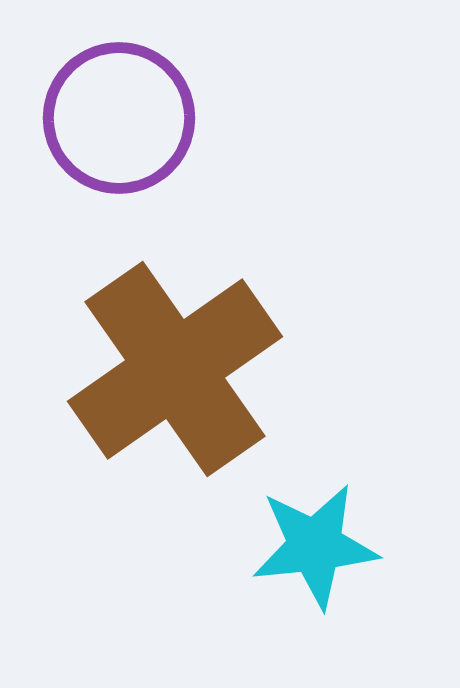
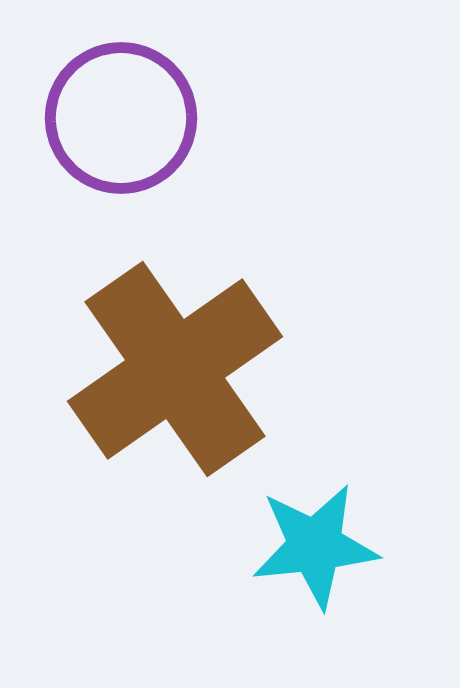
purple circle: moved 2 px right
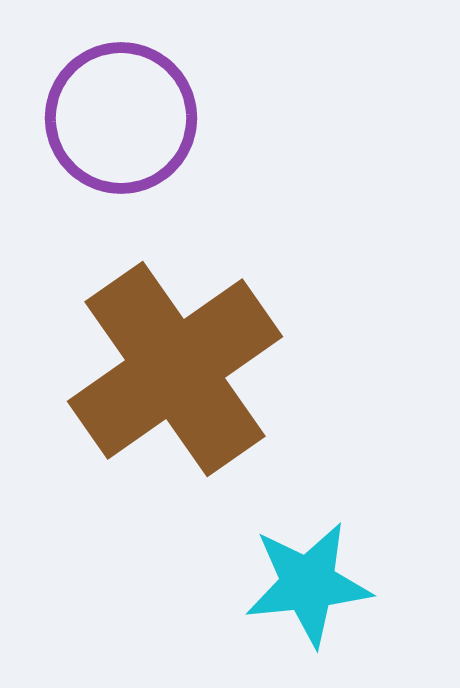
cyan star: moved 7 px left, 38 px down
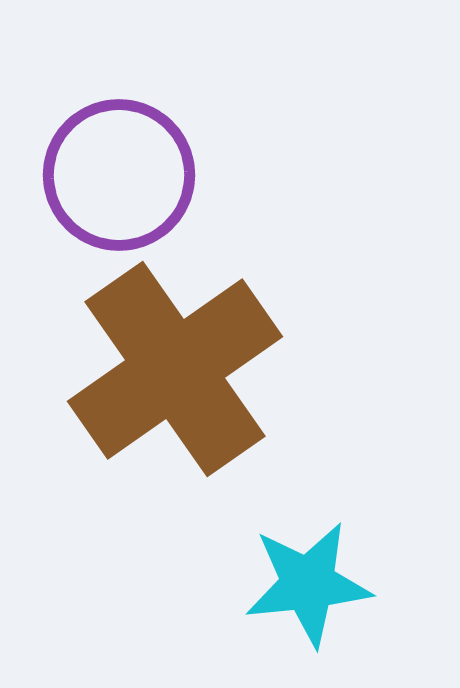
purple circle: moved 2 px left, 57 px down
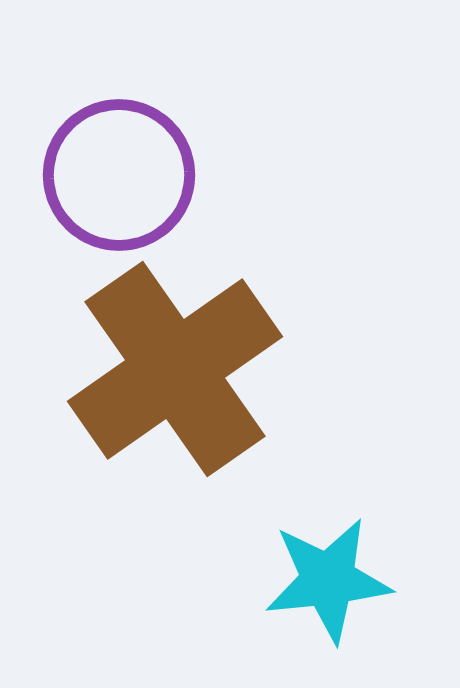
cyan star: moved 20 px right, 4 px up
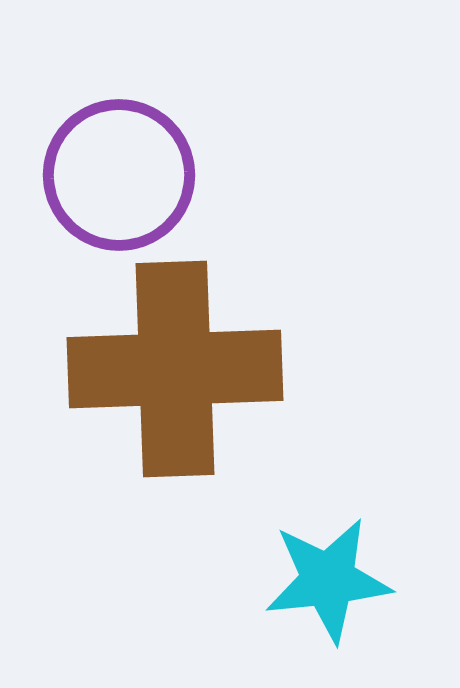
brown cross: rotated 33 degrees clockwise
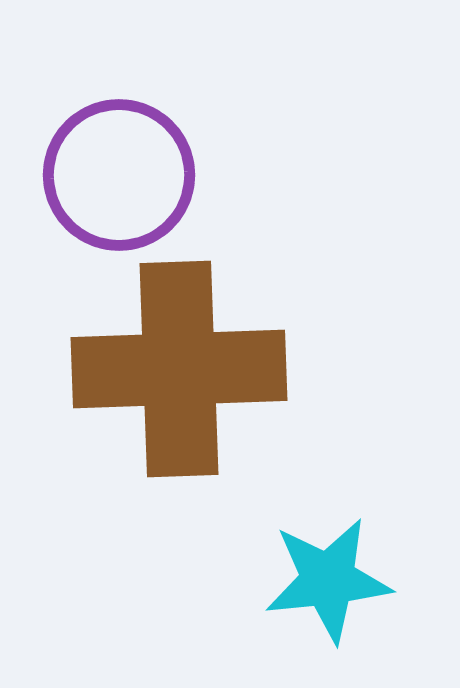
brown cross: moved 4 px right
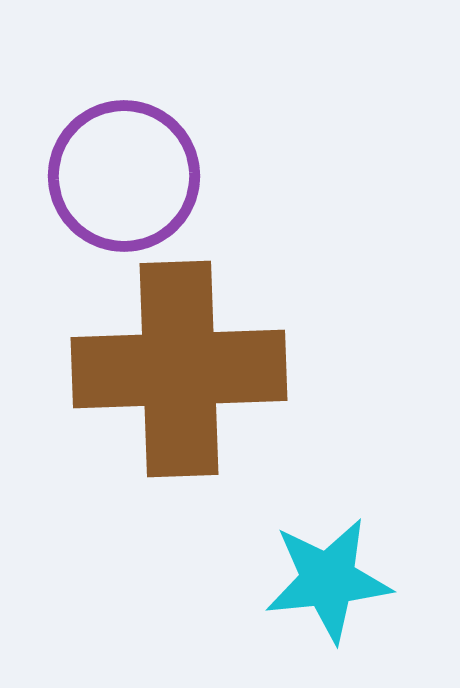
purple circle: moved 5 px right, 1 px down
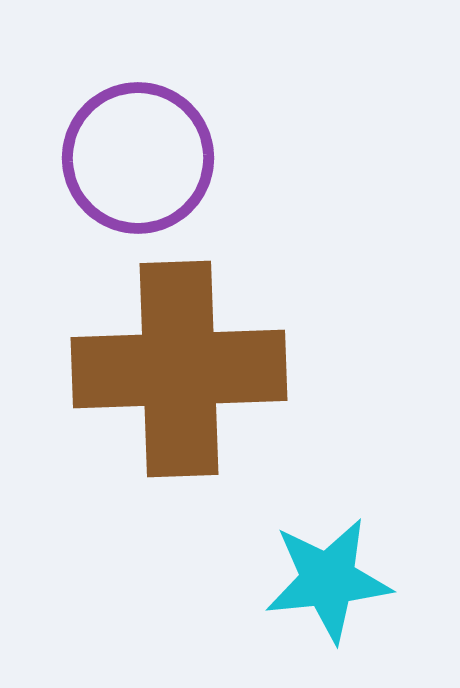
purple circle: moved 14 px right, 18 px up
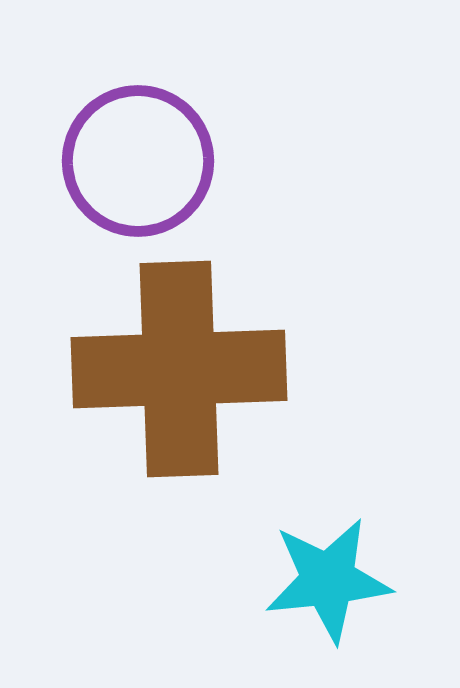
purple circle: moved 3 px down
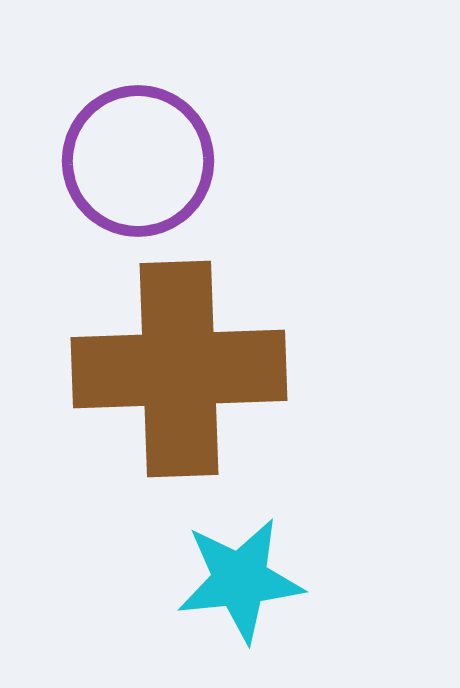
cyan star: moved 88 px left
